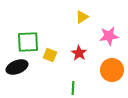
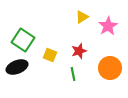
pink star: moved 1 px left, 10 px up; rotated 24 degrees counterclockwise
green square: moved 5 px left, 2 px up; rotated 35 degrees clockwise
red star: moved 2 px up; rotated 21 degrees clockwise
orange circle: moved 2 px left, 2 px up
green line: moved 14 px up; rotated 16 degrees counterclockwise
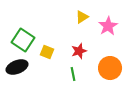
yellow square: moved 3 px left, 3 px up
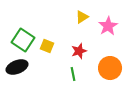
yellow square: moved 6 px up
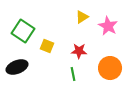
pink star: rotated 12 degrees counterclockwise
green square: moved 9 px up
red star: rotated 21 degrees clockwise
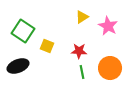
black ellipse: moved 1 px right, 1 px up
green line: moved 9 px right, 2 px up
